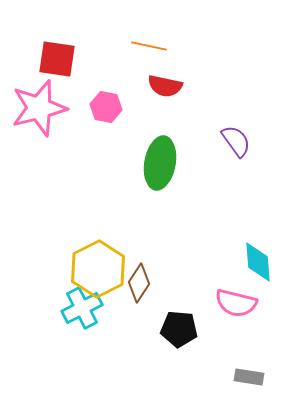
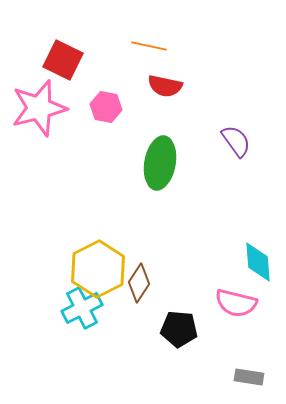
red square: moved 6 px right, 1 px down; rotated 18 degrees clockwise
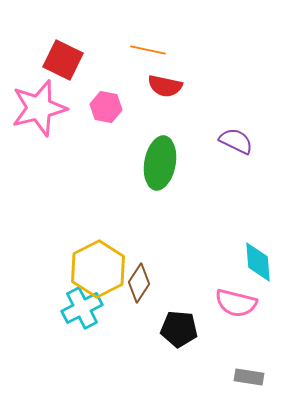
orange line: moved 1 px left, 4 px down
purple semicircle: rotated 28 degrees counterclockwise
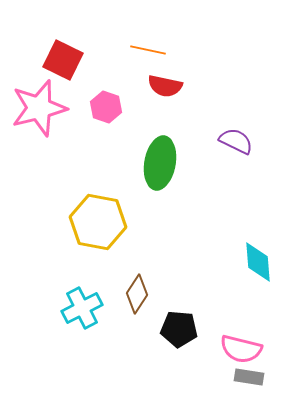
pink hexagon: rotated 8 degrees clockwise
yellow hexagon: moved 47 px up; rotated 22 degrees counterclockwise
brown diamond: moved 2 px left, 11 px down
pink semicircle: moved 5 px right, 46 px down
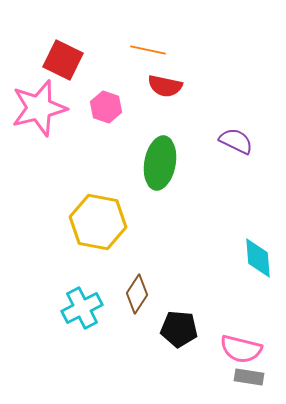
cyan diamond: moved 4 px up
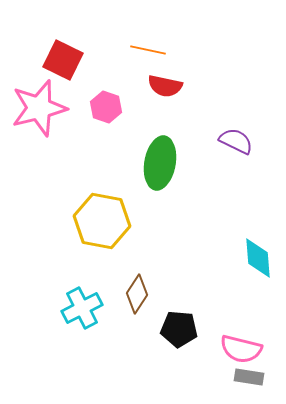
yellow hexagon: moved 4 px right, 1 px up
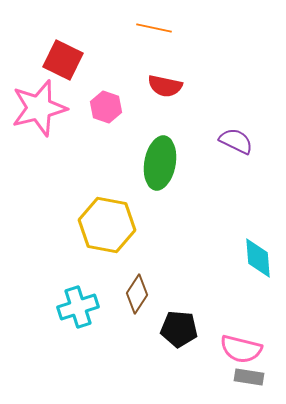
orange line: moved 6 px right, 22 px up
yellow hexagon: moved 5 px right, 4 px down
cyan cross: moved 4 px left, 1 px up; rotated 9 degrees clockwise
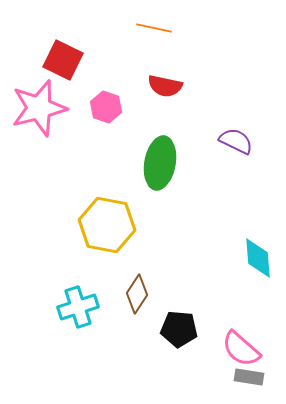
pink semicircle: rotated 27 degrees clockwise
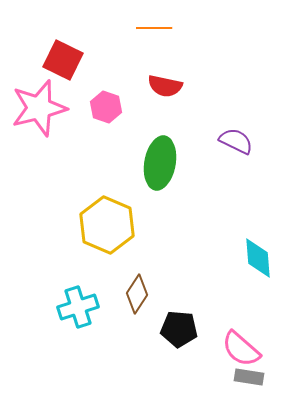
orange line: rotated 12 degrees counterclockwise
yellow hexagon: rotated 12 degrees clockwise
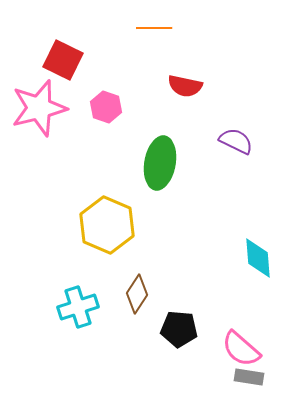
red semicircle: moved 20 px right
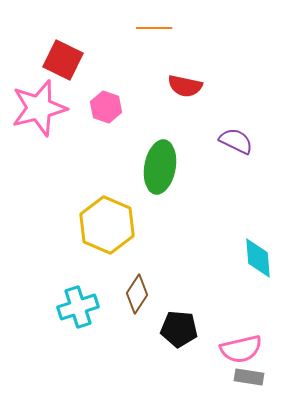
green ellipse: moved 4 px down
pink semicircle: rotated 54 degrees counterclockwise
